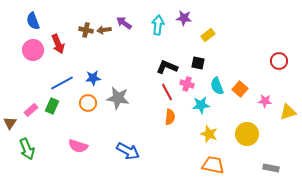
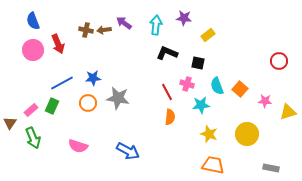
cyan arrow: moved 2 px left
black L-shape: moved 14 px up
green arrow: moved 6 px right, 11 px up
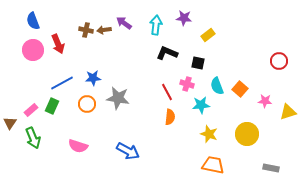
orange circle: moved 1 px left, 1 px down
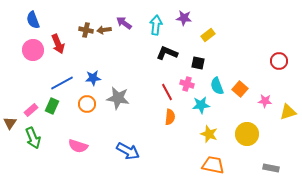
blue semicircle: moved 1 px up
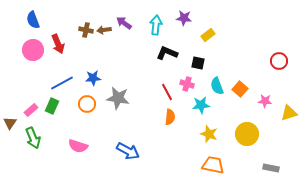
yellow triangle: moved 1 px right, 1 px down
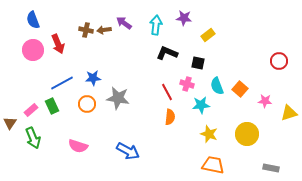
green rectangle: rotated 49 degrees counterclockwise
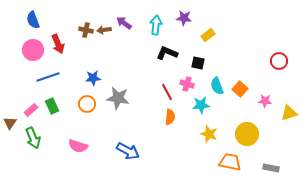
blue line: moved 14 px left, 6 px up; rotated 10 degrees clockwise
orange trapezoid: moved 17 px right, 3 px up
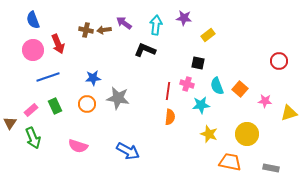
black L-shape: moved 22 px left, 3 px up
red line: moved 1 px right, 1 px up; rotated 36 degrees clockwise
green rectangle: moved 3 px right
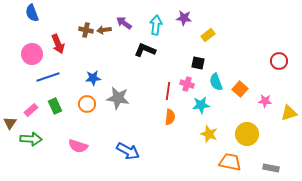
blue semicircle: moved 1 px left, 7 px up
pink circle: moved 1 px left, 4 px down
cyan semicircle: moved 1 px left, 4 px up
green arrow: moved 2 px left, 1 px down; rotated 65 degrees counterclockwise
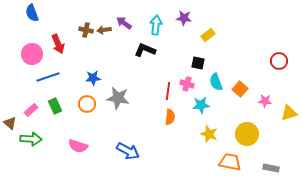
brown triangle: rotated 24 degrees counterclockwise
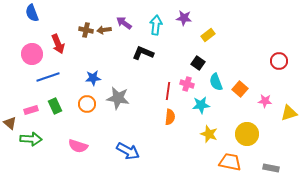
black L-shape: moved 2 px left, 3 px down
black square: rotated 24 degrees clockwise
pink rectangle: rotated 24 degrees clockwise
